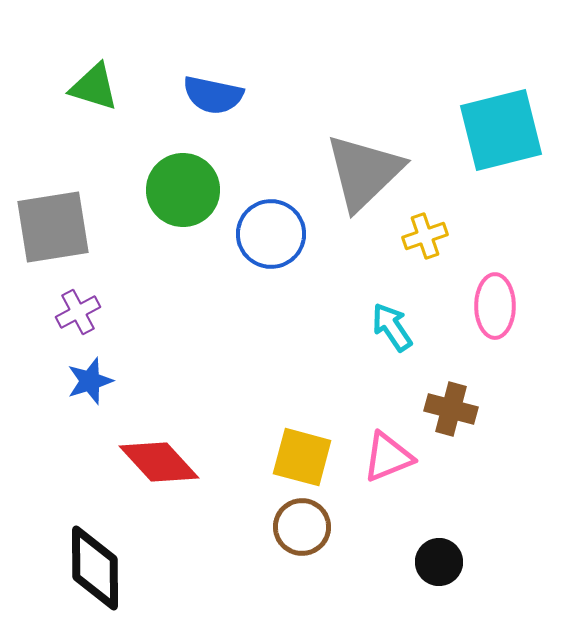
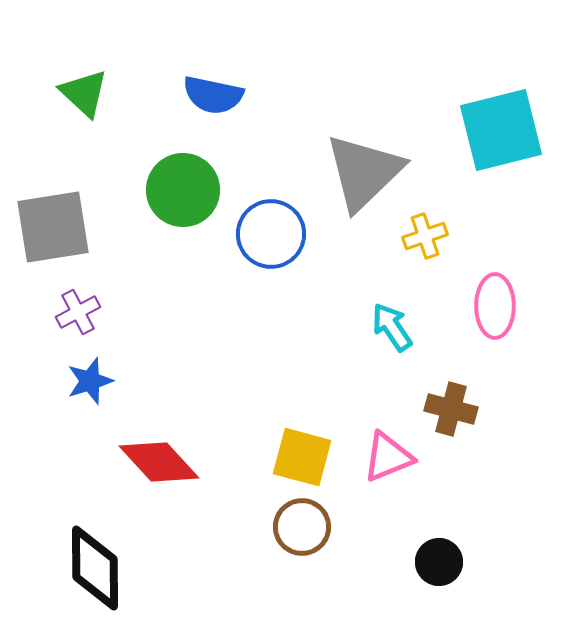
green triangle: moved 10 px left, 6 px down; rotated 26 degrees clockwise
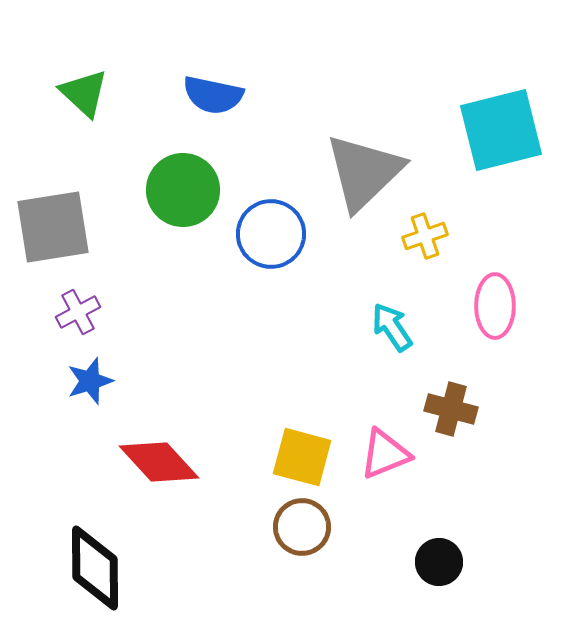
pink triangle: moved 3 px left, 3 px up
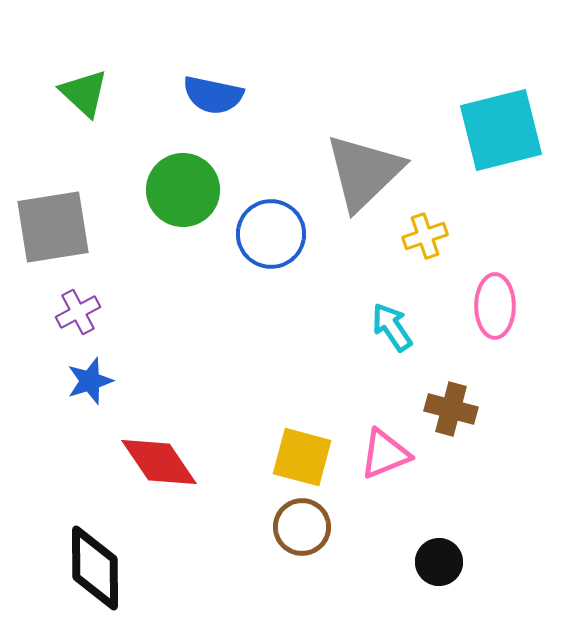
red diamond: rotated 8 degrees clockwise
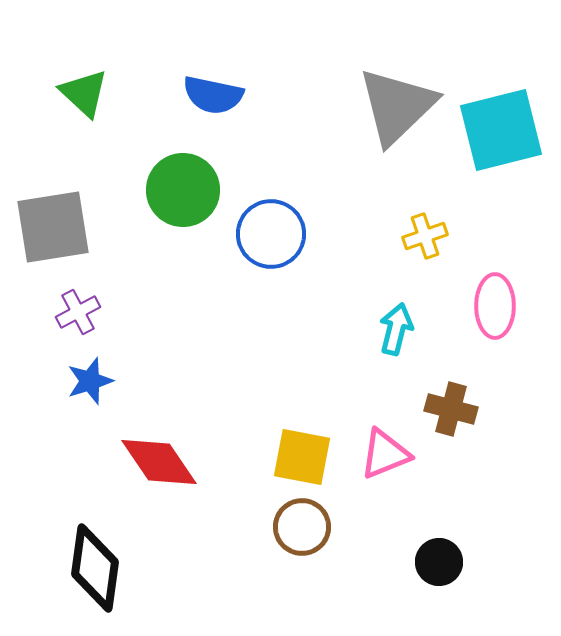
gray triangle: moved 33 px right, 66 px up
cyan arrow: moved 4 px right, 2 px down; rotated 48 degrees clockwise
yellow square: rotated 4 degrees counterclockwise
black diamond: rotated 8 degrees clockwise
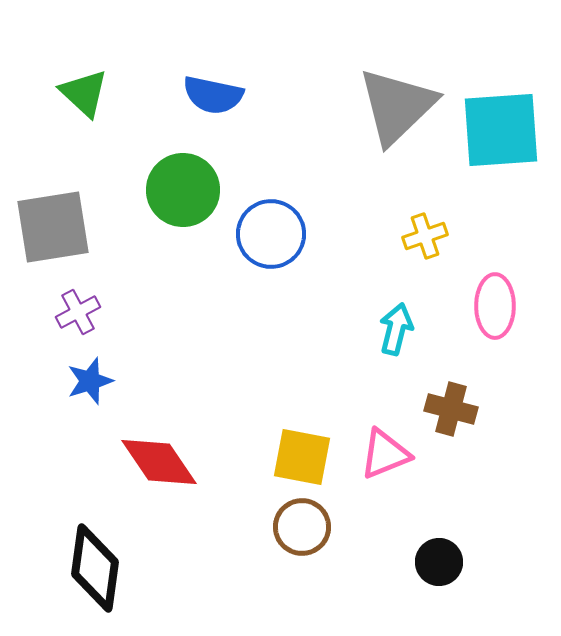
cyan square: rotated 10 degrees clockwise
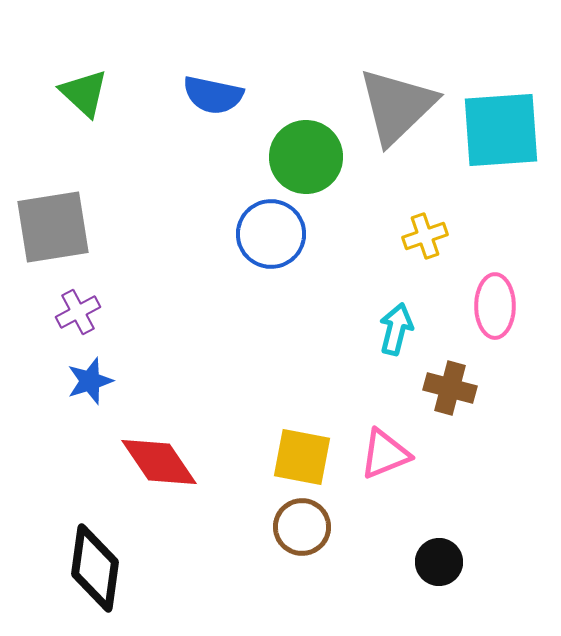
green circle: moved 123 px right, 33 px up
brown cross: moved 1 px left, 21 px up
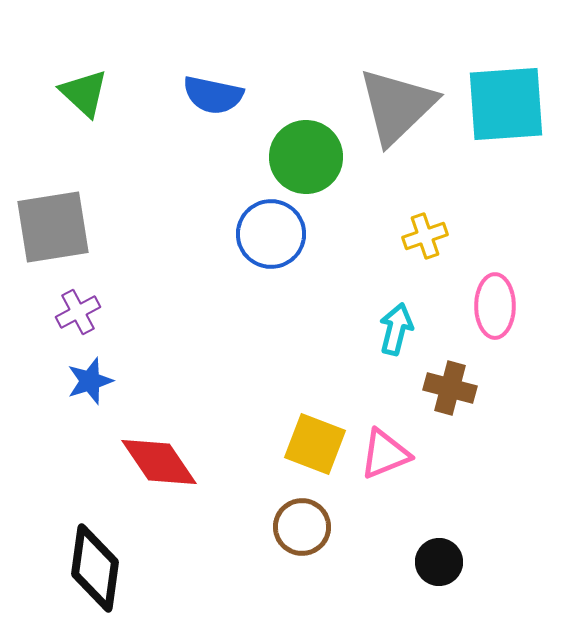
cyan square: moved 5 px right, 26 px up
yellow square: moved 13 px right, 13 px up; rotated 10 degrees clockwise
